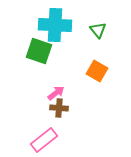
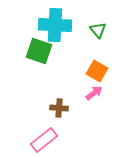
pink arrow: moved 38 px right
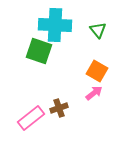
brown cross: rotated 24 degrees counterclockwise
pink rectangle: moved 13 px left, 22 px up
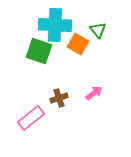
orange square: moved 19 px left, 27 px up
brown cross: moved 10 px up
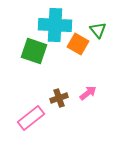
green square: moved 5 px left
pink arrow: moved 6 px left
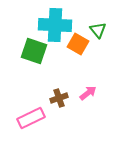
pink rectangle: rotated 12 degrees clockwise
